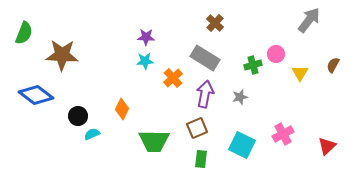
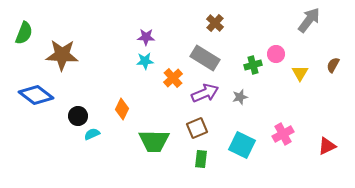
purple arrow: moved 1 px up; rotated 56 degrees clockwise
red triangle: rotated 18 degrees clockwise
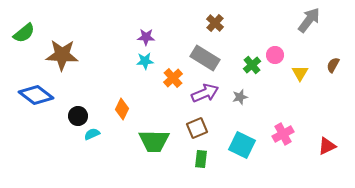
green semicircle: rotated 30 degrees clockwise
pink circle: moved 1 px left, 1 px down
green cross: moved 1 px left; rotated 24 degrees counterclockwise
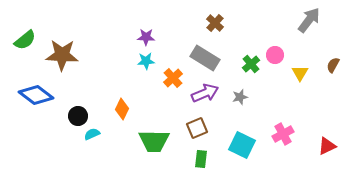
green semicircle: moved 1 px right, 7 px down
cyan star: moved 1 px right
green cross: moved 1 px left, 1 px up
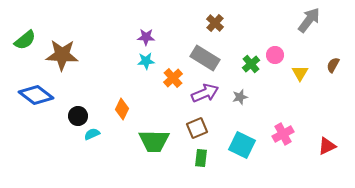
green rectangle: moved 1 px up
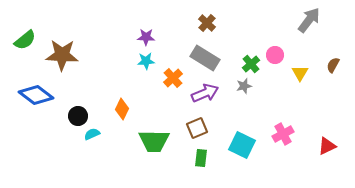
brown cross: moved 8 px left
gray star: moved 4 px right, 11 px up
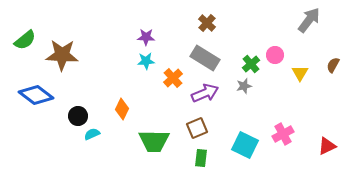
cyan square: moved 3 px right
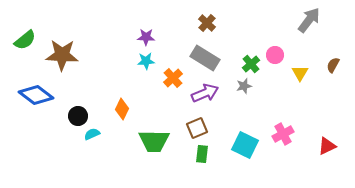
green rectangle: moved 1 px right, 4 px up
